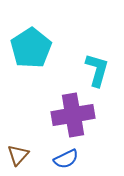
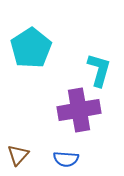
cyan L-shape: moved 2 px right
purple cross: moved 6 px right, 5 px up
blue semicircle: rotated 30 degrees clockwise
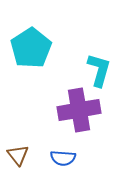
brown triangle: rotated 20 degrees counterclockwise
blue semicircle: moved 3 px left, 1 px up
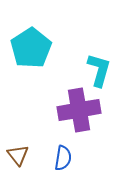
blue semicircle: rotated 85 degrees counterclockwise
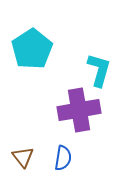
cyan pentagon: moved 1 px right, 1 px down
brown triangle: moved 5 px right, 2 px down
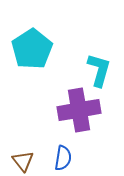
brown triangle: moved 4 px down
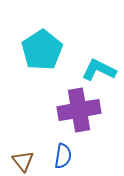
cyan pentagon: moved 10 px right, 1 px down
cyan L-shape: rotated 80 degrees counterclockwise
blue semicircle: moved 2 px up
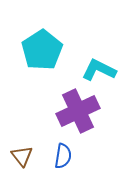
purple cross: moved 1 px left, 1 px down; rotated 15 degrees counterclockwise
brown triangle: moved 1 px left, 5 px up
